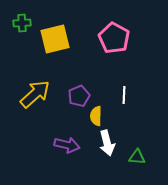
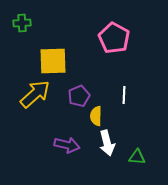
yellow square: moved 2 px left, 22 px down; rotated 12 degrees clockwise
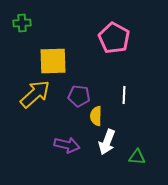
purple pentagon: rotated 30 degrees clockwise
white arrow: moved 1 px up; rotated 35 degrees clockwise
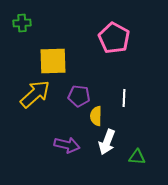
white line: moved 3 px down
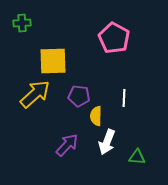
purple arrow: rotated 60 degrees counterclockwise
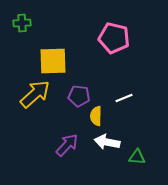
pink pentagon: rotated 16 degrees counterclockwise
white line: rotated 66 degrees clockwise
white arrow: rotated 80 degrees clockwise
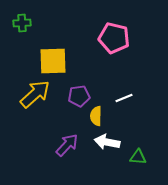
purple pentagon: rotated 15 degrees counterclockwise
green triangle: moved 1 px right
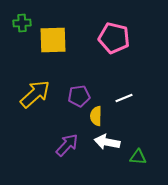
yellow square: moved 21 px up
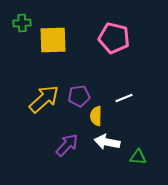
yellow arrow: moved 9 px right, 5 px down
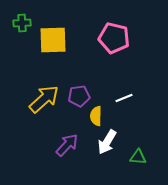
white arrow: rotated 70 degrees counterclockwise
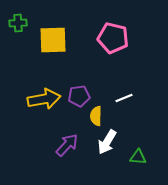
green cross: moved 4 px left
pink pentagon: moved 1 px left
yellow arrow: rotated 32 degrees clockwise
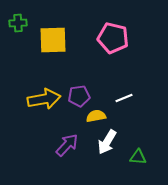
yellow semicircle: rotated 78 degrees clockwise
